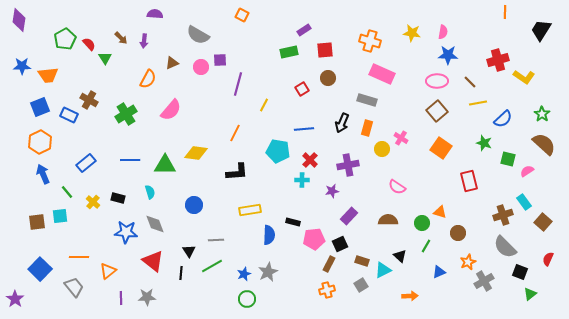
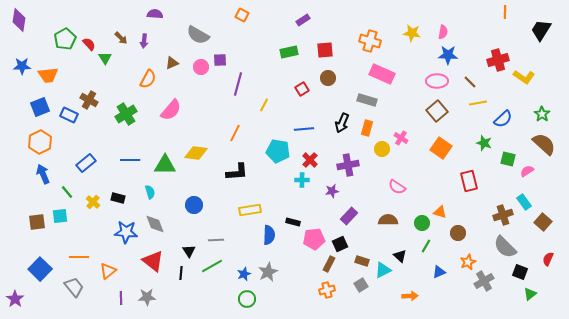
purple rectangle at (304, 30): moved 1 px left, 10 px up
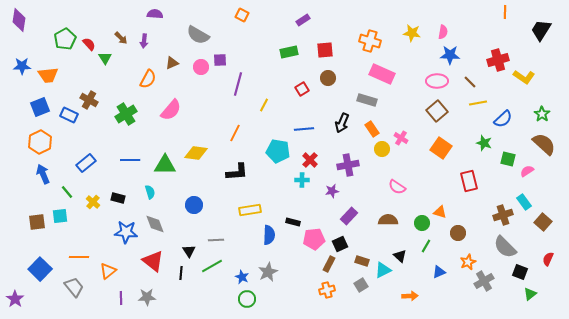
blue star at (448, 55): moved 2 px right
orange rectangle at (367, 128): moved 5 px right, 1 px down; rotated 49 degrees counterclockwise
blue star at (244, 274): moved 2 px left, 3 px down; rotated 24 degrees counterclockwise
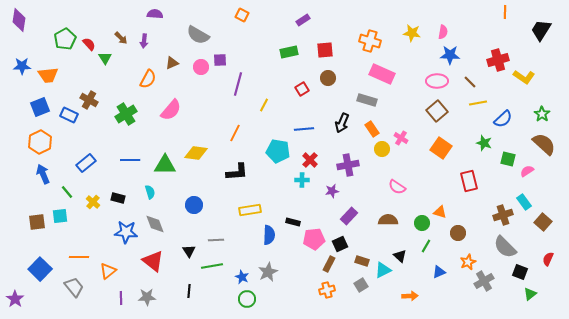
green line at (212, 266): rotated 20 degrees clockwise
black line at (181, 273): moved 8 px right, 18 px down
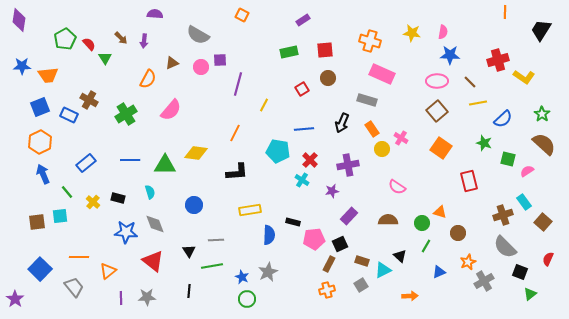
cyan cross at (302, 180): rotated 32 degrees clockwise
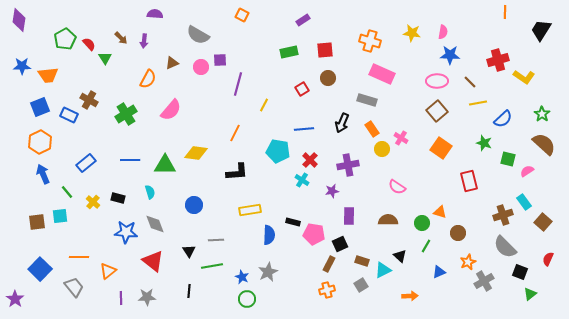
purple rectangle at (349, 216): rotated 42 degrees counterclockwise
pink pentagon at (314, 239): moved 5 px up; rotated 15 degrees clockwise
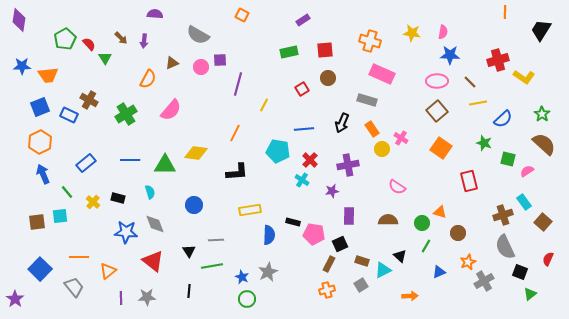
gray semicircle at (505, 247): rotated 20 degrees clockwise
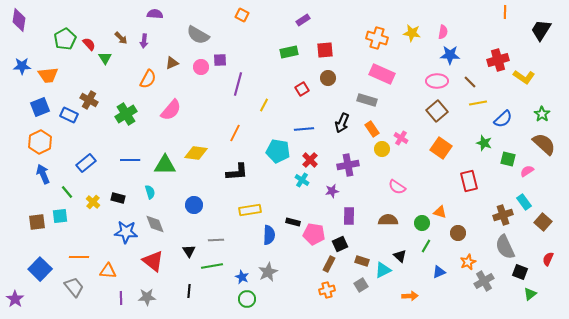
orange cross at (370, 41): moved 7 px right, 3 px up
orange triangle at (108, 271): rotated 42 degrees clockwise
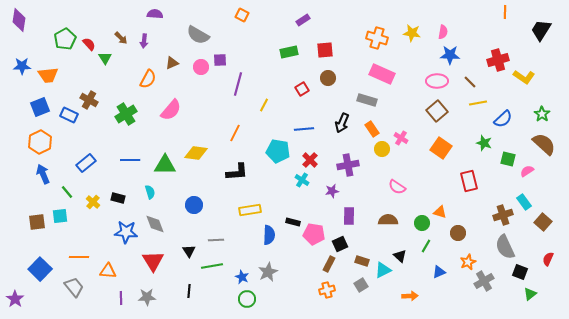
red triangle at (153, 261): rotated 20 degrees clockwise
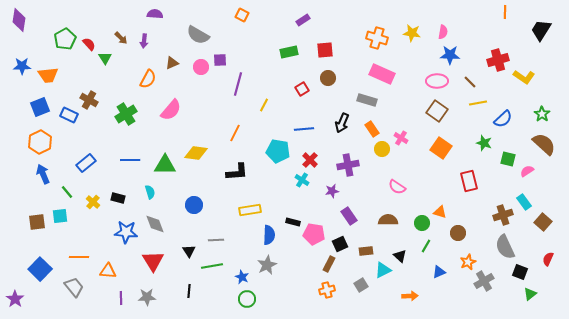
brown square at (437, 111): rotated 15 degrees counterclockwise
purple rectangle at (349, 216): rotated 36 degrees counterclockwise
brown rectangle at (362, 261): moved 4 px right, 10 px up; rotated 24 degrees counterclockwise
gray star at (268, 272): moved 1 px left, 7 px up
